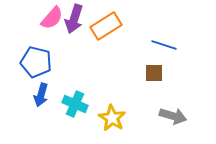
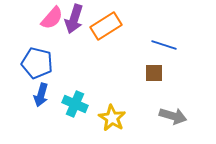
blue pentagon: moved 1 px right, 1 px down
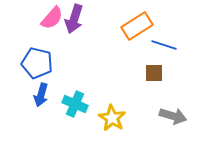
orange rectangle: moved 31 px right
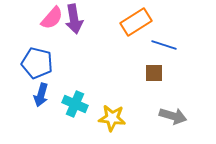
purple arrow: rotated 28 degrees counterclockwise
orange rectangle: moved 1 px left, 4 px up
yellow star: rotated 24 degrees counterclockwise
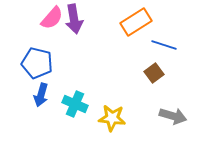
brown square: rotated 36 degrees counterclockwise
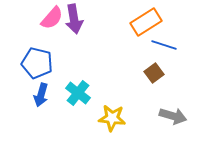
orange rectangle: moved 10 px right
cyan cross: moved 3 px right, 11 px up; rotated 15 degrees clockwise
